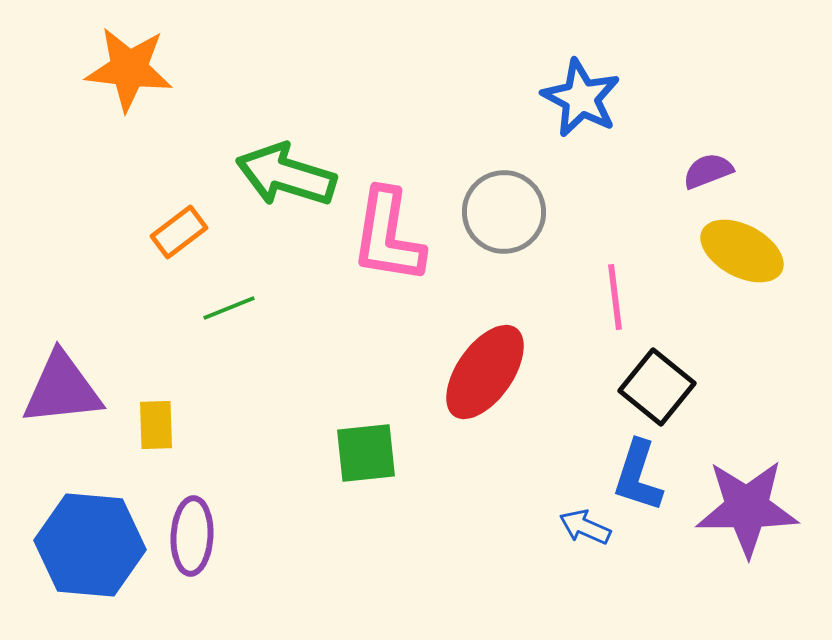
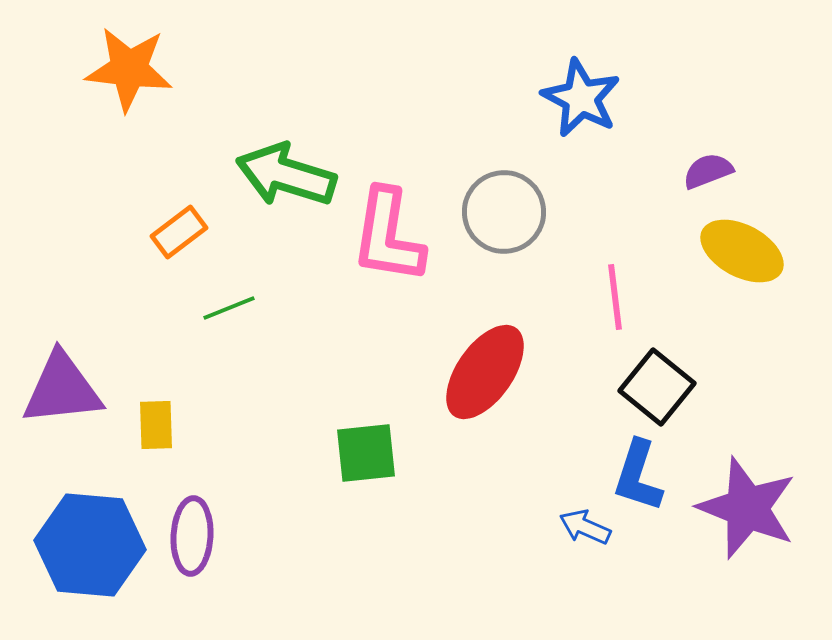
purple star: rotated 22 degrees clockwise
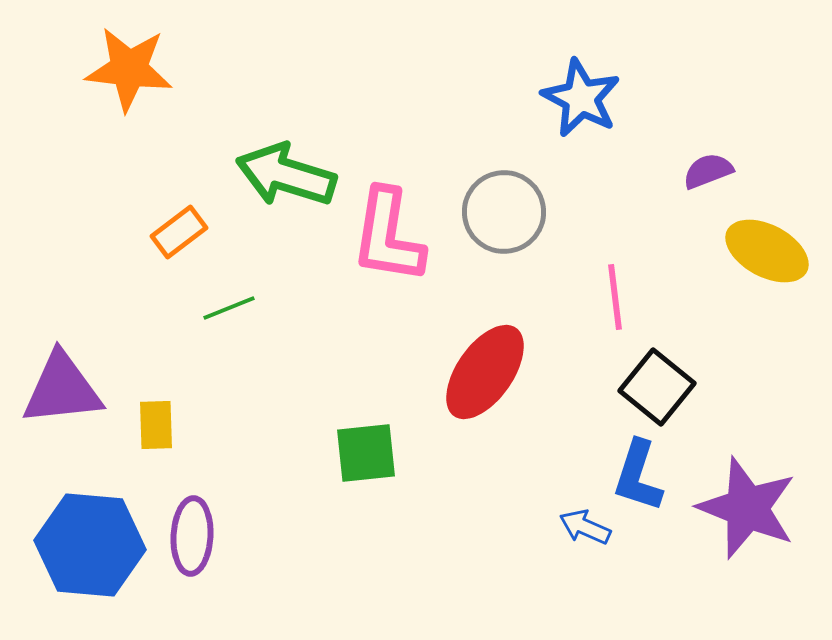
yellow ellipse: moved 25 px right
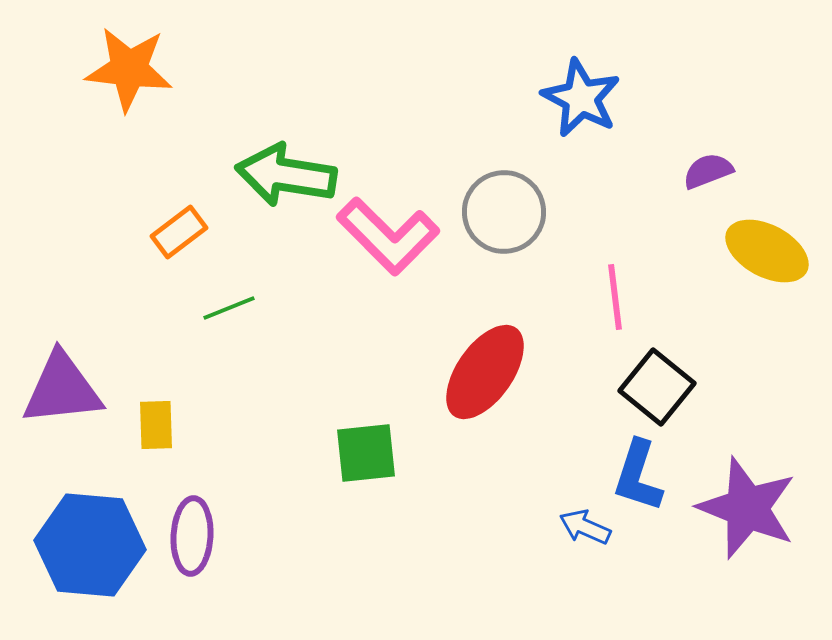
green arrow: rotated 8 degrees counterclockwise
pink L-shape: rotated 54 degrees counterclockwise
